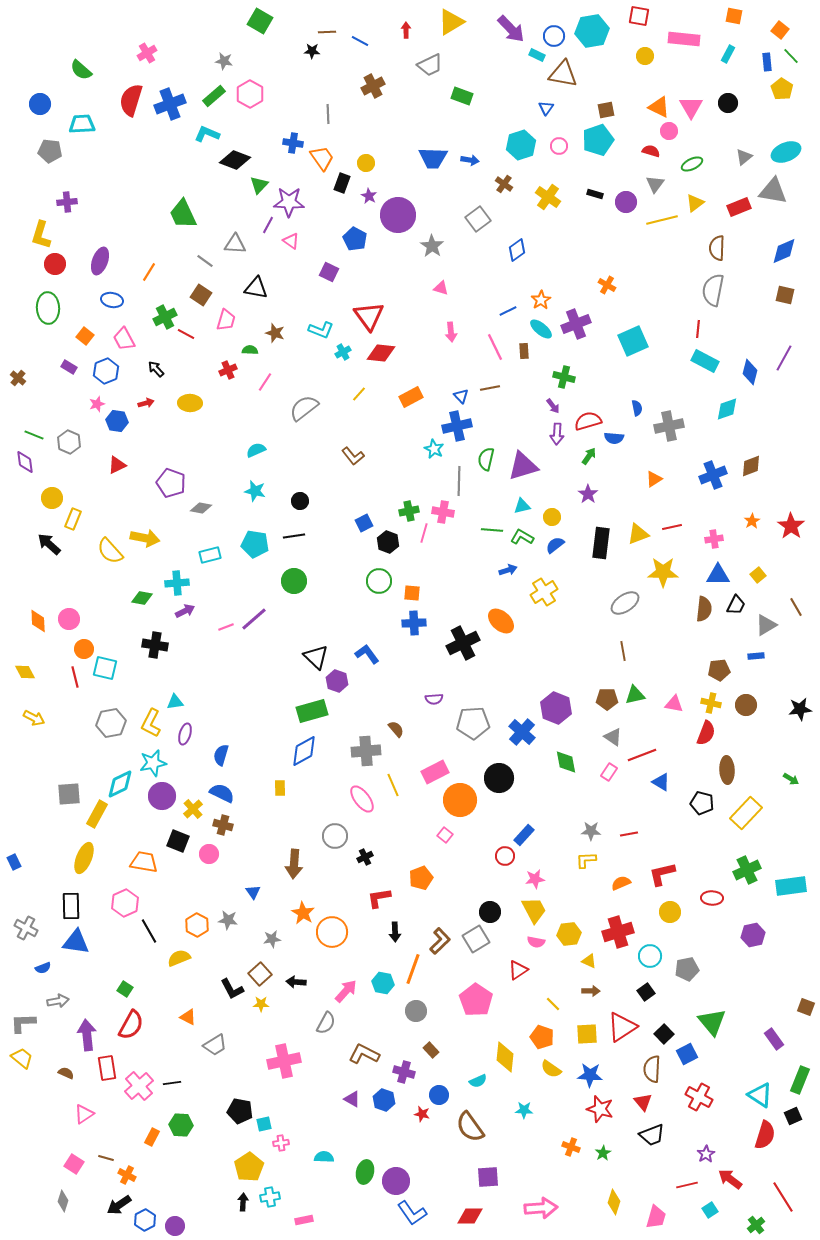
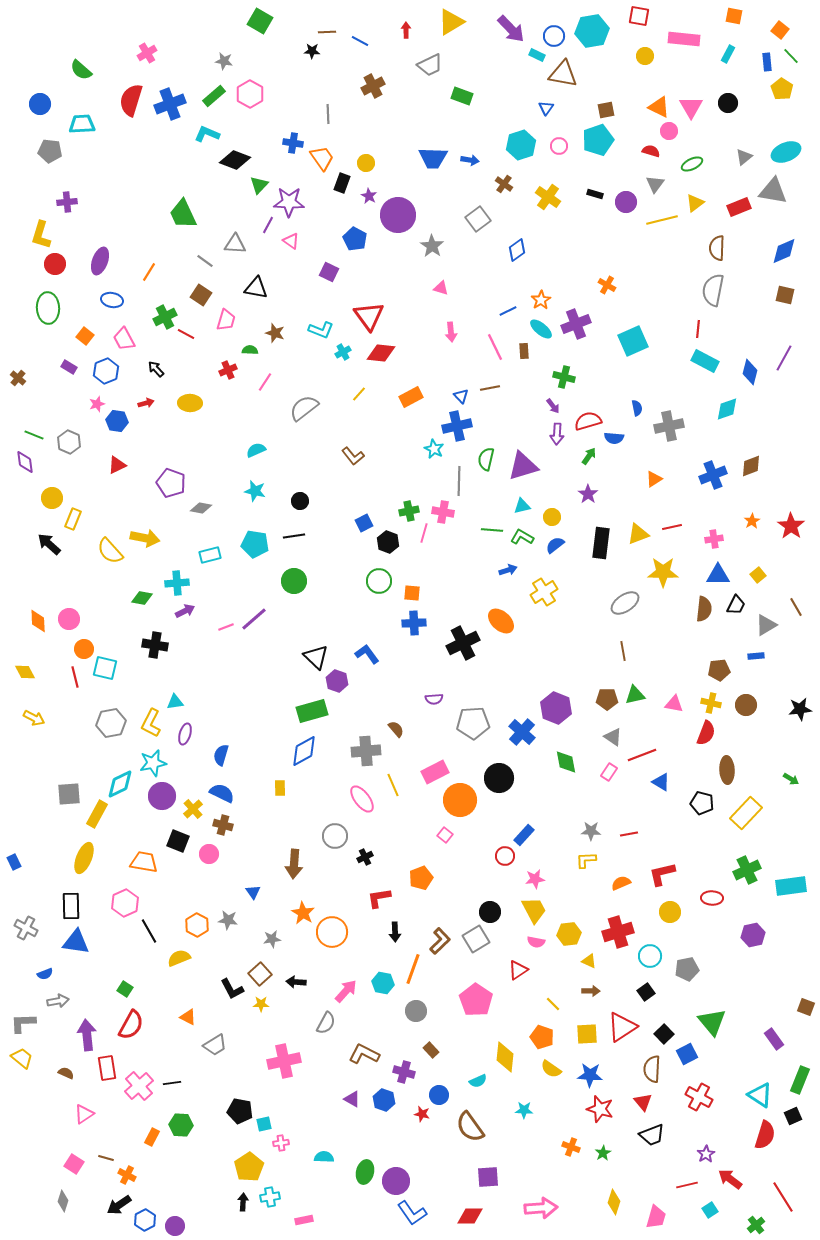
blue semicircle at (43, 968): moved 2 px right, 6 px down
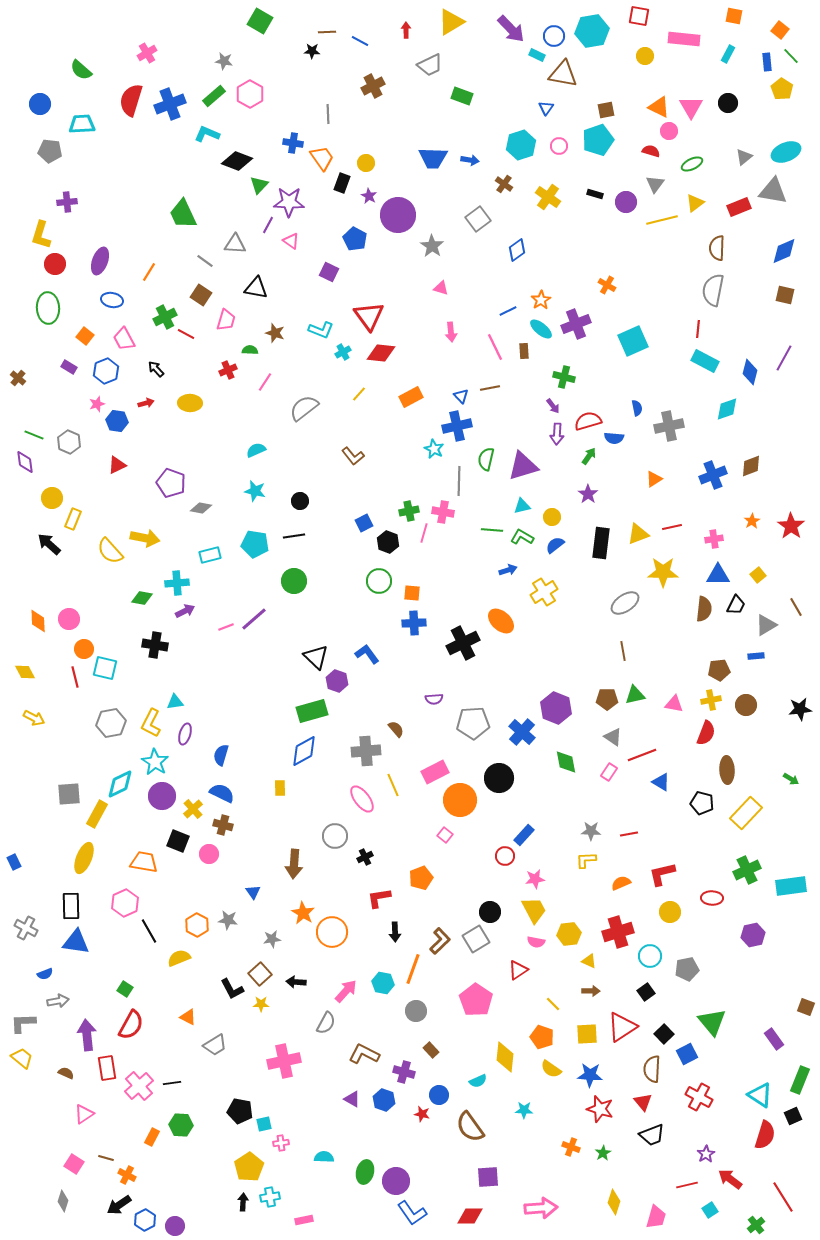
black diamond at (235, 160): moved 2 px right, 1 px down
yellow cross at (711, 703): moved 3 px up; rotated 24 degrees counterclockwise
cyan star at (153, 763): moved 2 px right, 1 px up; rotated 28 degrees counterclockwise
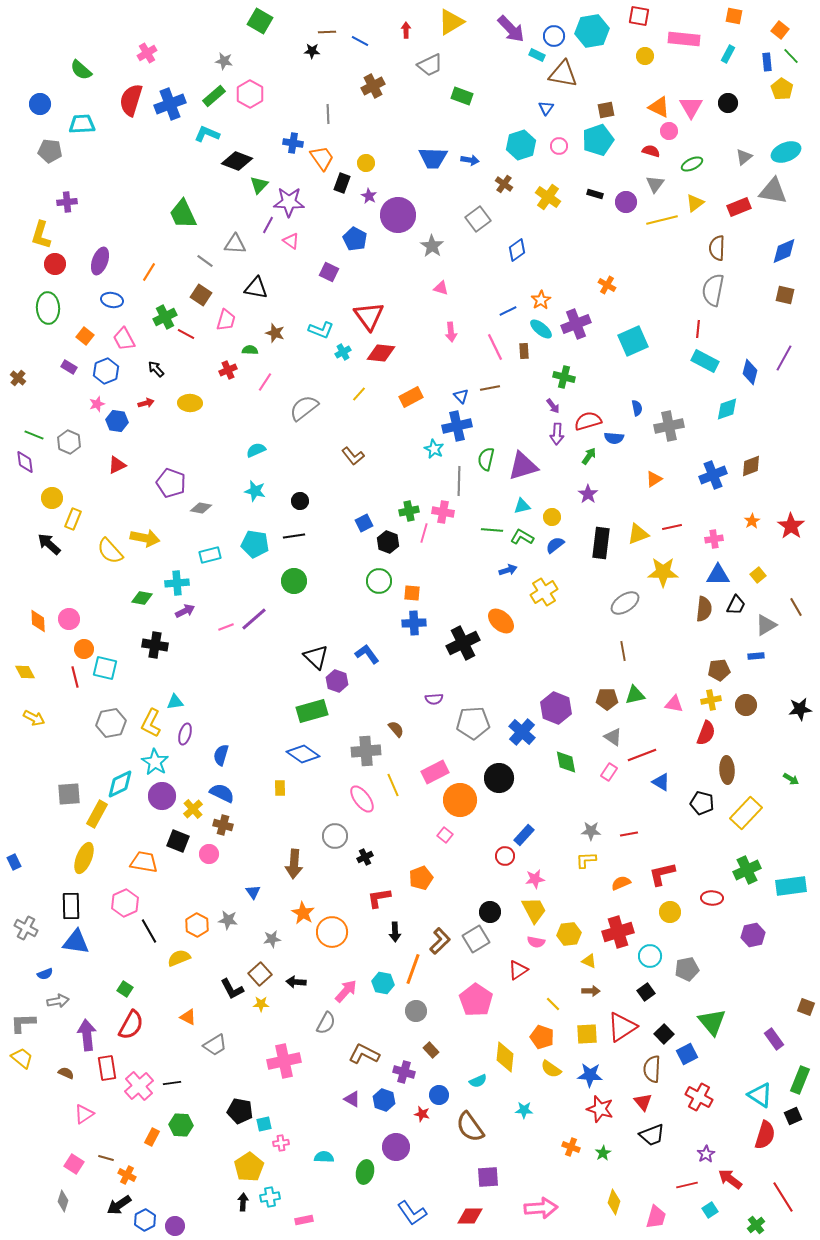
blue diamond at (304, 751): moved 1 px left, 3 px down; rotated 64 degrees clockwise
purple circle at (396, 1181): moved 34 px up
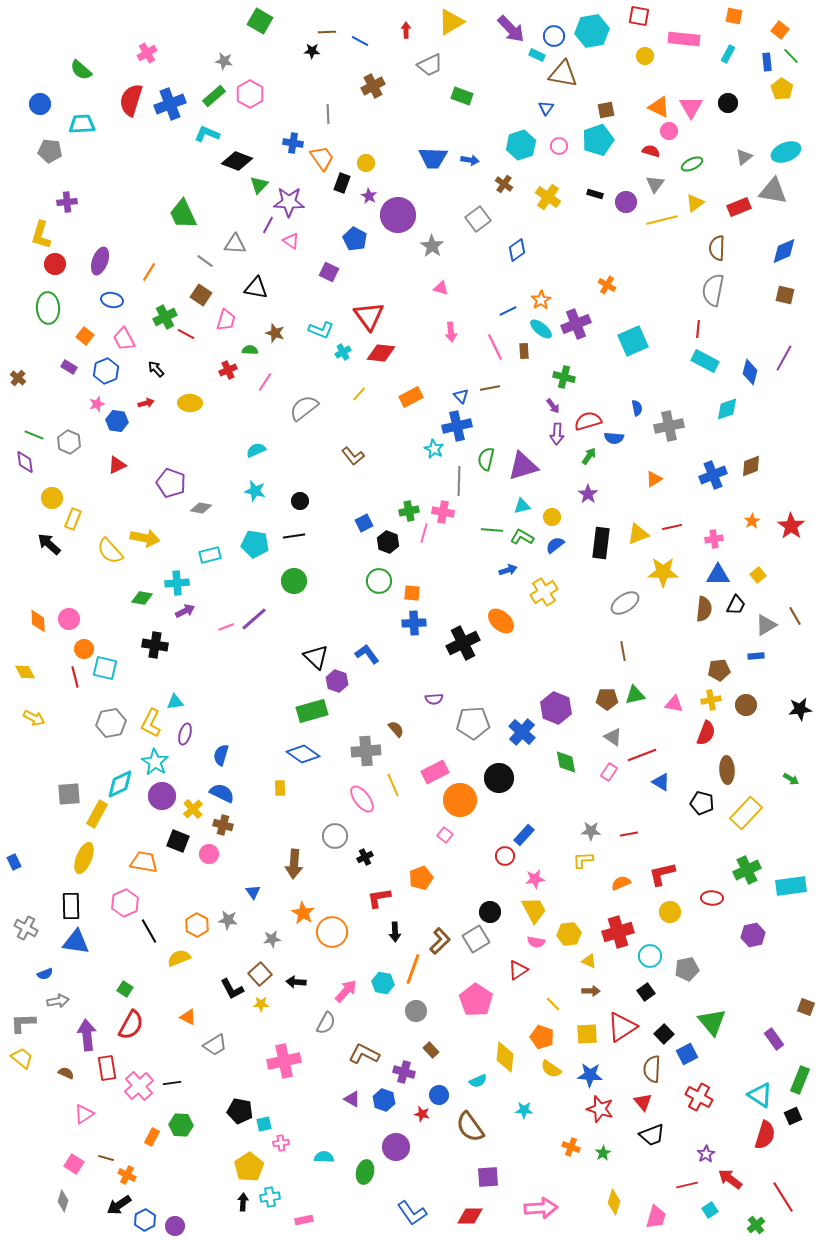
brown line at (796, 607): moved 1 px left, 9 px down
yellow L-shape at (586, 860): moved 3 px left
